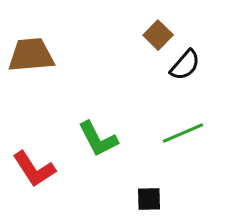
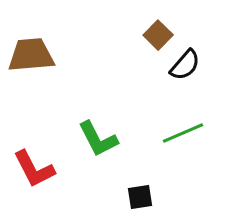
red L-shape: rotated 6 degrees clockwise
black square: moved 9 px left, 2 px up; rotated 8 degrees counterclockwise
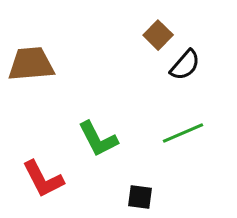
brown trapezoid: moved 9 px down
red L-shape: moved 9 px right, 10 px down
black square: rotated 16 degrees clockwise
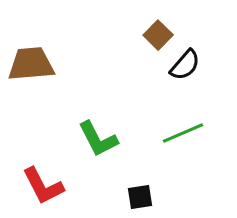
red L-shape: moved 7 px down
black square: rotated 16 degrees counterclockwise
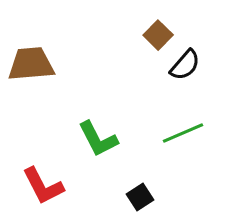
black square: rotated 24 degrees counterclockwise
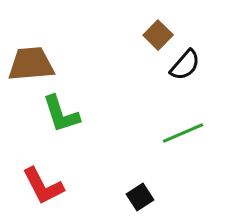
green L-shape: moved 37 px left, 25 px up; rotated 9 degrees clockwise
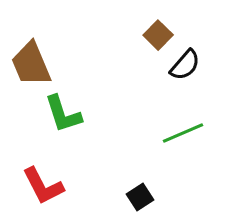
brown trapezoid: rotated 108 degrees counterclockwise
green L-shape: moved 2 px right
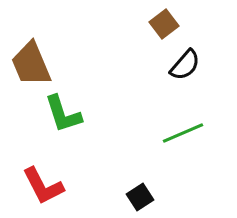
brown square: moved 6 px right, 11 px up; rotated 8 degrees clockwise
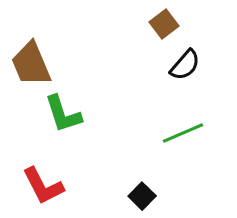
black square: moved 2 px right, 1 px up; rotated 12 degrees counterclockwise
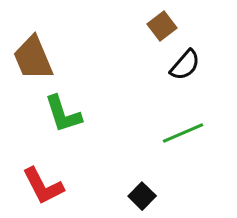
brown square: moved 2 px left, 2 px down
brown trapezoid: moved 2 px right, 6 px up
